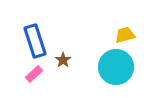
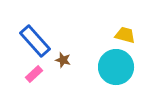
yellow trapezoid: rotated 30 degrees clockwise
blue rectangle: rotated 24 degrees counterclockwise
brown star: rotated 21 degrees counterclockwise
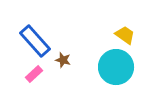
yellow trapezoid: rotated 20 degrees clockwise
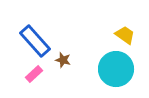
cyan circle: moved 2 px down
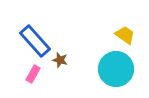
brown star: moved 3 px left
pink rectangle: moved 1 px left; rotated 18 degrees counterclockwise
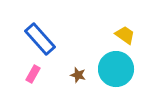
blue rectangle: moved 5 px right, 2 px up
brown star: moved 18 px right, 15 px down
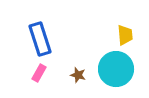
yellow trapezoid: rotated 50 degrees clockwise
blue rectangle: rotated 24 degrees clockwise
pink rectangle: moved 6 px right, 1 px up
